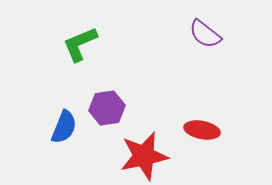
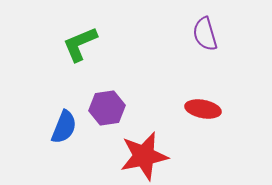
purple semicircle: rotated 36 degrees clockwise
red ellipse: moved 1 px right, 21 px up
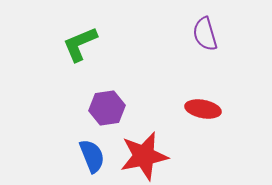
blue semicircle: moved 28 px right, 29 px down; rotated 44 degrees counterclockwise
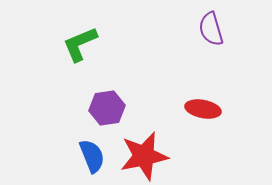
purple semicircle: moved 6 px right, 5 px up
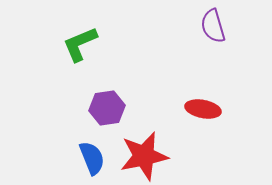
purple semicircle: moved 2 px right, 3 px up
blue semicircle: moved 2 px down
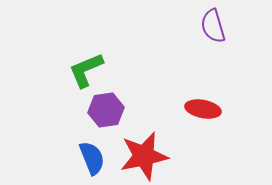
green L-shape: moved 6 px right, 26 px down
purple hexagon: moved 1 px left, 2 px down
